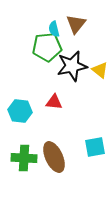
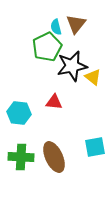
cyan semicircle: moved 2 px right, 2 px up
green pentagon: rotated 20 degrees counterclockwise
yellow triangle: moved 7 px left, 7 px down
cyan hexagon: moved 1 px left, 2 px down
green cross: moved 3 px left, 1 px up
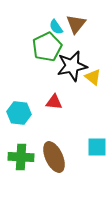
cyan semicircle: rotated 21 degrees counterclockwise
cyan square: moved 2 px right; rotated 10 degrees clockwise
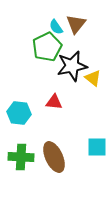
yellow triangle: moved 1 px down
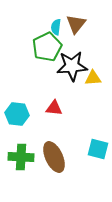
cyan semicircle: rotated 42 degrees clockwise
black star: rotated 8 degrees clockwise
yellow triangle: rotated 42 degrees counterclockwise
red triangle: moved 6 px down
cyan hexagon: moved 2 px left, 1 px down
cyan square: moved 1 px right, 2 px down; rotated 15 degrees clockwise
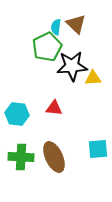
brown triangle: rotated 25 degrees counterclockwise
cyan square: rotated 20 degrees counterclockwise
